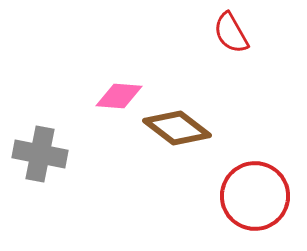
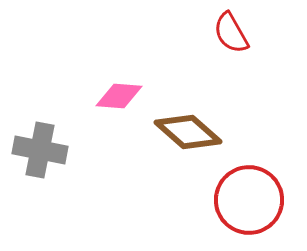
brown diamond: moved 11 px right, 4 px down; rotated 4 degrees clockwise
gray cross: moved 4 px up
red circle: moved 6 px left, 4 px down
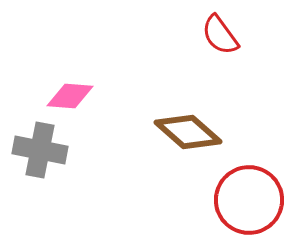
red semicircle: moved 11 px left, 2 px down; rotated 6 degrees counterclockwise
pink diamond: moved 49 px left
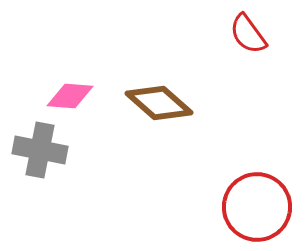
red semicircle: moved 28 px right, 1 px up
brown diamond: moved 29 px left, 29 px up
red circle: moved 8 px right, 7 px down
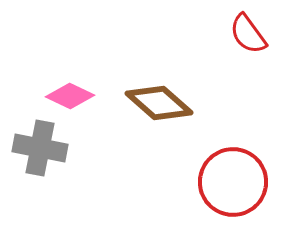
pink diamond: rotated 21 degrees clockwise
gray cross: moved 2 px up
red circle: moved 24 px left, 25 px up
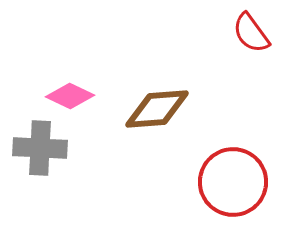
red semicircle: moved 3 px right, 1 px up
brown diamond: moved 2 px left, 6 px down; rotated 46 degrees counterclockwise
gray cross: rotated 8 degrees counterclockwise
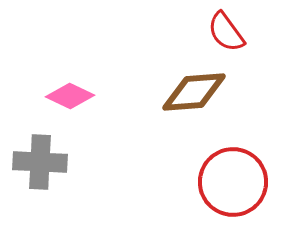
red semicircle: moved 25 px left, 1 px up
brown diamond: moved 37 px right, 17 px up
gray cross: moved 14 px down
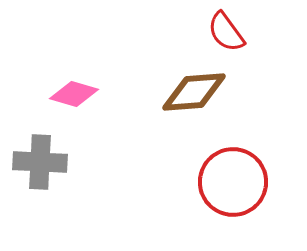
pink diamond: moved 4 px right, 2 px up; rotated 9 degrees counterclockwise
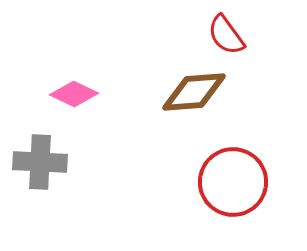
red semicircle: moved 3 px down
pink diamond: rotated 9 degrees clockwise
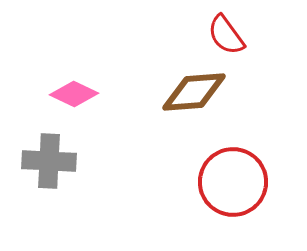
gray cross: moved 9 px right, 1 px up
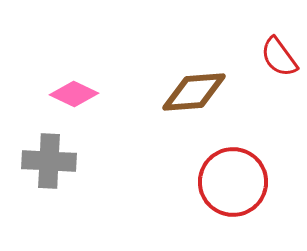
red semicircle: moved 53 px right, 22 px down
